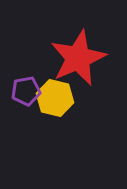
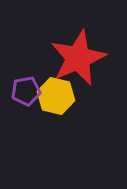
yellow hexagon: moved 1 px right, 2 px up
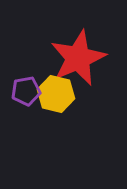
yellow hexagon: moved 2 px up
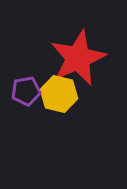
yellow hexagon: moved 3 px right
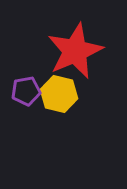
red star: moved 3 px left, 7 px up
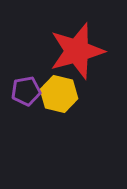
red star: moved 2 px right; rotated 8 degrees clockwise
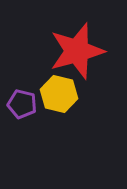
purple pentagon: moved 4 px left, 13 px down; rotated 24 degrees clockwise
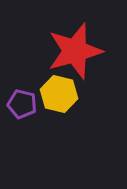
red star: moved 2 px left
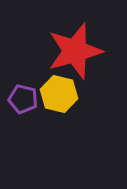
purple pentagon: moved 1 px right, 5 px up
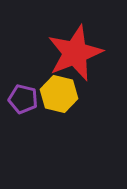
red star: moved 2 px down; rotated 6 degrees counterclockwise
